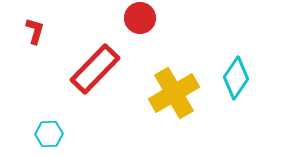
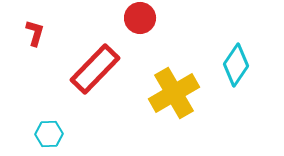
red L-shape: moved 2 px down
cyan diamond: moved 13 px up
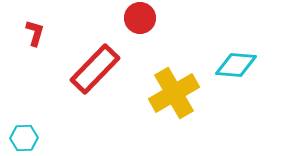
cyan diamond: rotated 60 degrees clockwise
cyan hexagon: moved 25 px left, 4 px down
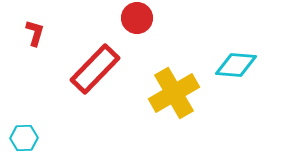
red circle: moved 3 px left
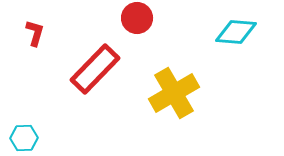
cyan diamond: moved 33 px up
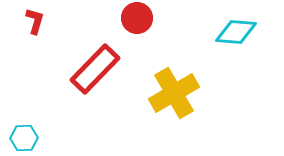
red L-shape: moved 12 px up
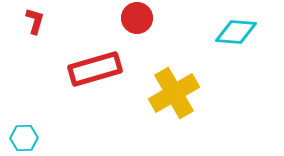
red rectangle: rotated 30 degrees clockwise
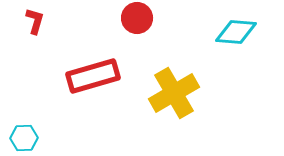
red rectangle: moved 2 px left, 7 px down
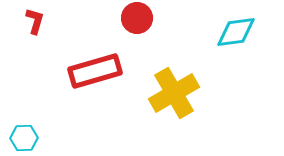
cyan diamond: rotated 12 degrees counterclockwise
red rectangle: moved 2 px right, 5 px up
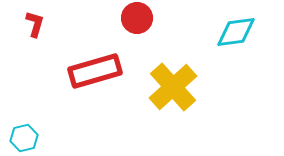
red L-shape: moved 3 px down
yellow cross: moved 1 px left, 6 px up; rotated 12 degrees counterclockwise
cyan hexagon: rotated 12 degrees counterclockwise
